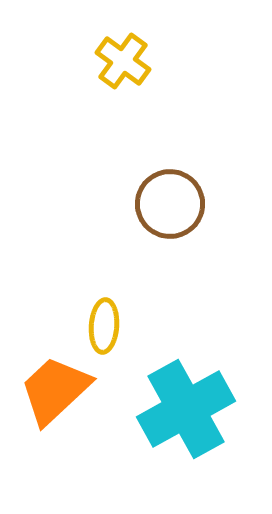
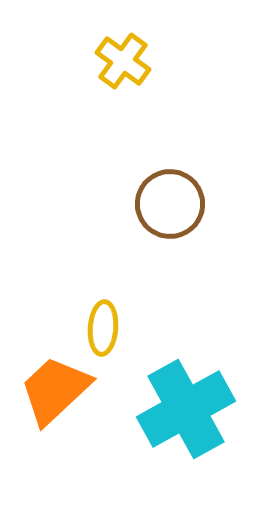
yellow ellipse: moved 1 px left, 2 px down
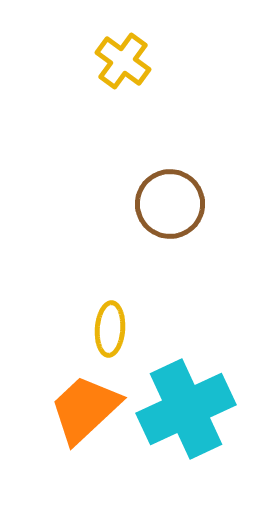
yellow ellipse: moved 7 px right, 1 px down
orange trapezoid: moved 30 px right, 19 px down
cyan cross: rotated 4 degrees clockwise
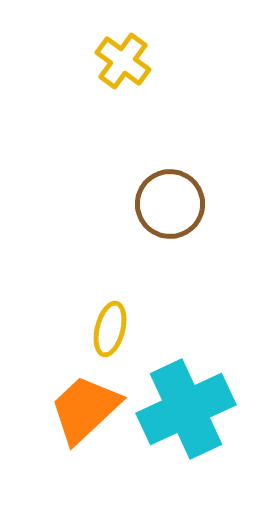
yellow ellipse: rotated 10 degrees clockwise
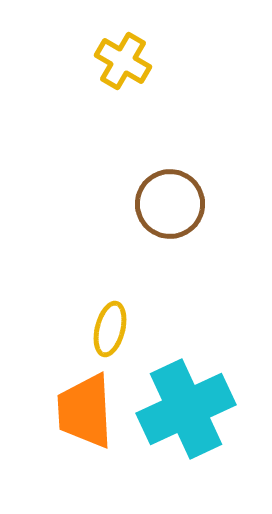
yellow cross: rotated 6 degrees counterclockwise
orange trapezoid: moved 2 px down; rotated 50 degrees counterclockwise
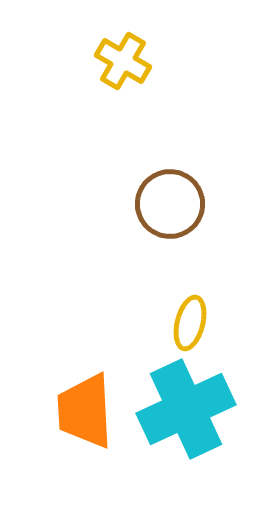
yellow ellipse: moved 80 px right, 6 px up
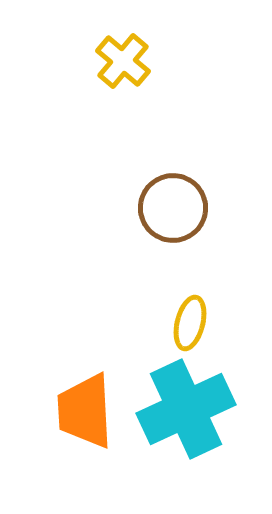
yellow cross: rotated 10 degrees clockwise
brown circle: moved 3 px right, 4 px down
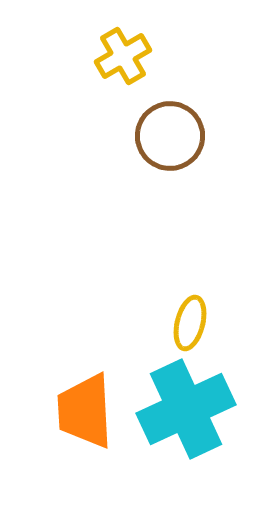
yellow cross: moved 5 px up; rotated 20 degrees clockwise
brown circle: moved 3 px left, 72 px up
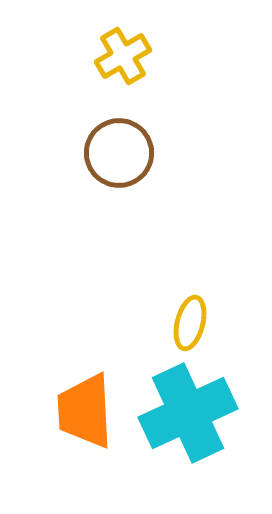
brown circle: moved 51 px left, 17 px down
cyan cross: moved 2 px right, 4 px down
